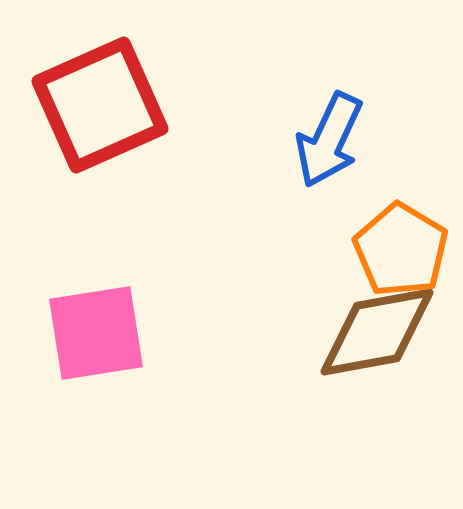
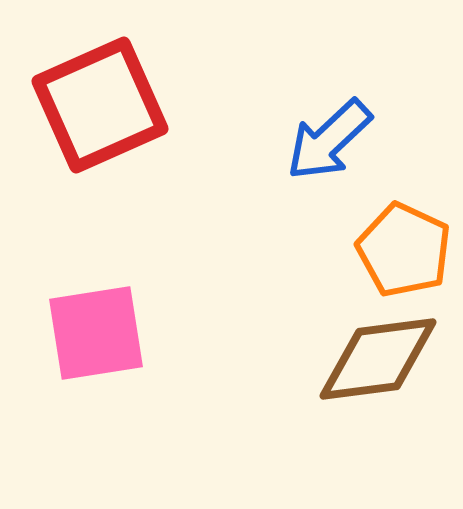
blue arrow: rotated 22 degrees clockwise
orange pentagon: moved 3 px right; rotated 6 degrees counterclockwise
brown diamond: moved 1 px right, 27 px down; rotated 3 degrees clockwise
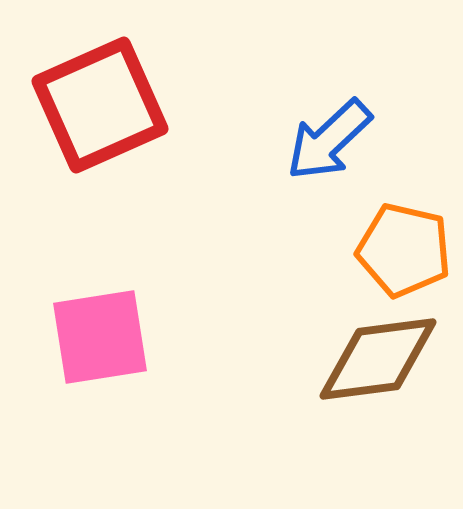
orange pentagon: rotated 12 degrees counterclockwise
pink square: moved 4 px right, 4 px down
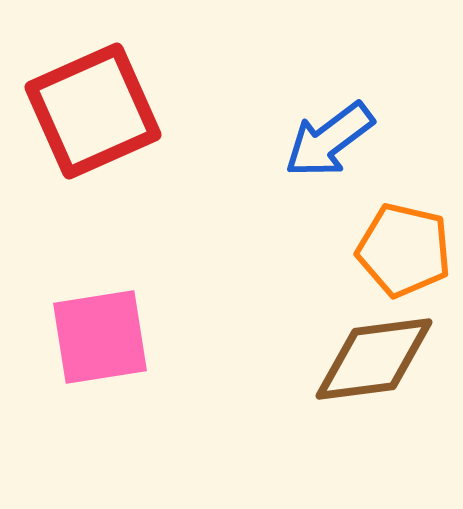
red square: moved 7 px left, 6 px down
blue arrow: rotated 6 degrees clockwise
brown diamond: moved 4 px left
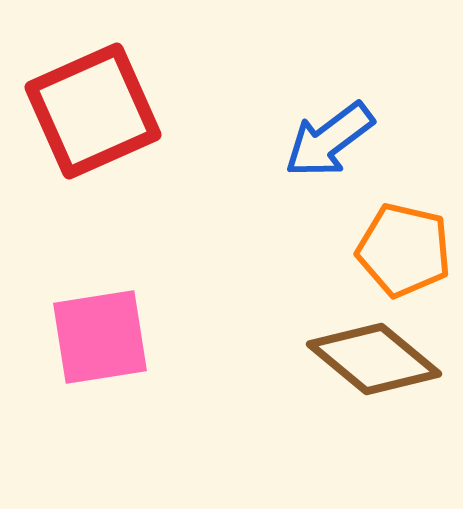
brown diamond: rotated 47 degrees clockwise
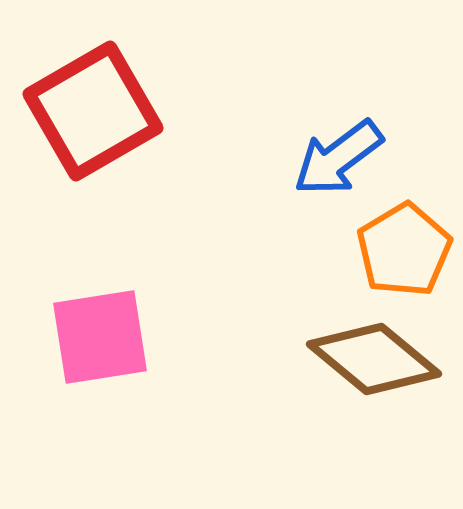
red square: rotated 6 degrees counterclockwise
blue arrow: moved 9 px right, 18 px down
orange pentagon: rotated 28 degrees clockwise
